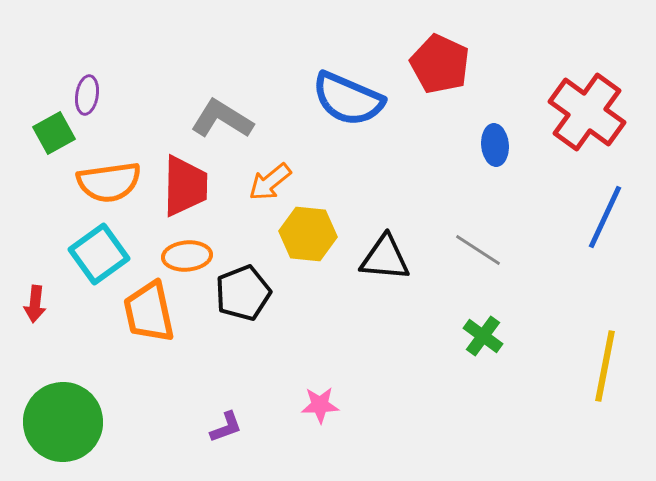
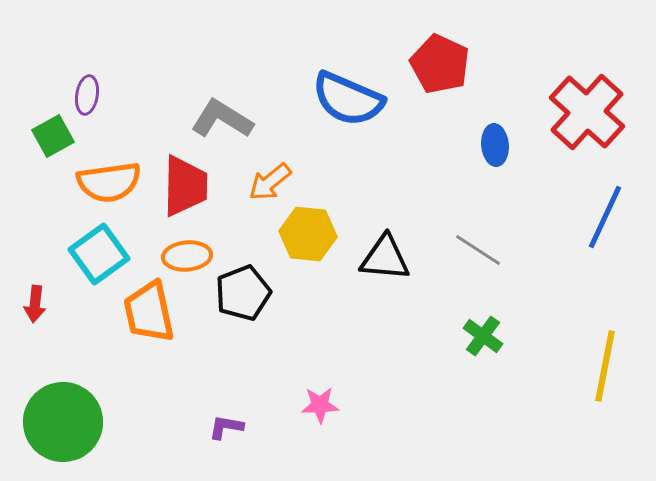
red cross: rotated 6 degrees clockwise
green square: moved 1 px left, 3 px down
purple L-shape: rotated 150 degrees counterclockwise
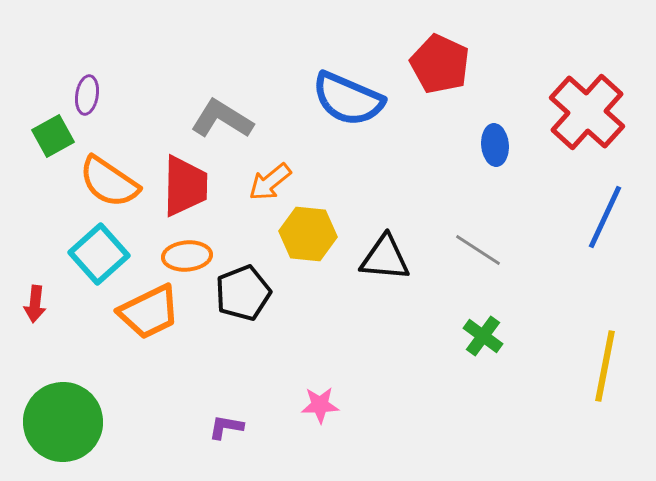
orange semicircle: rotated 42 degrees clockwise
cyan square: rotated 6 degrees counterclockwise
orange trapezoid: rotated 104 degrees counterclockwise
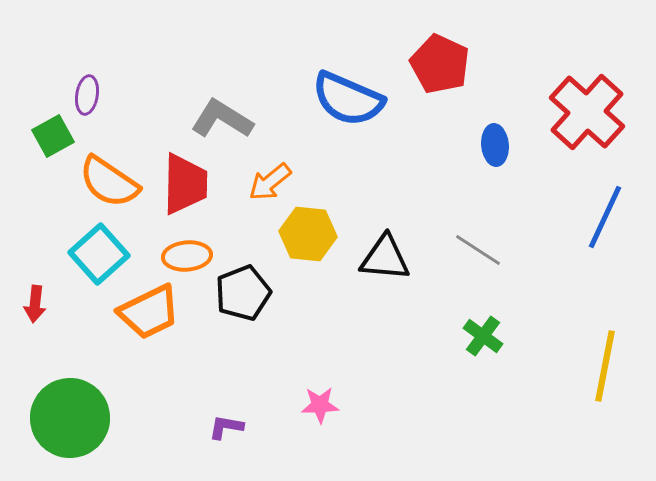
red trapezoid: moved 2 px up
green circle: moved 7 px right, 4 px up
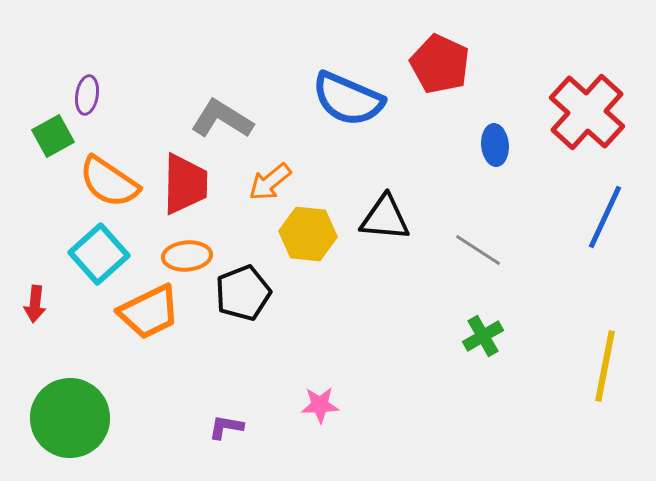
black triangle: moved 40 px up
green cross: rotated 24 degrees clockwise
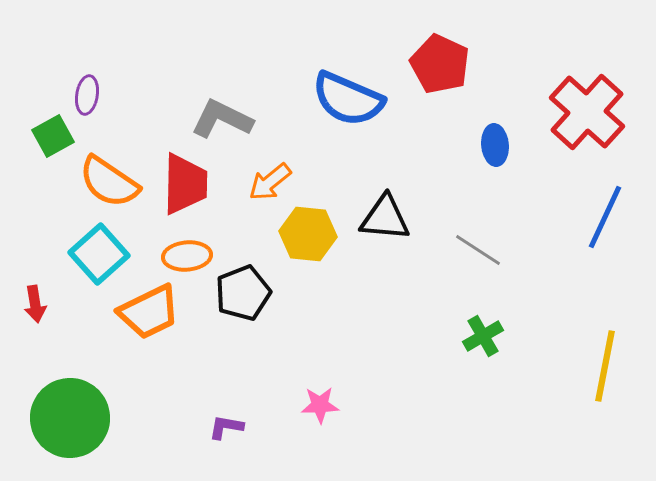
gray L-shape: rotated 6 degrees counterclockwise
red arrow: rotated 15 degrees counterclockwise
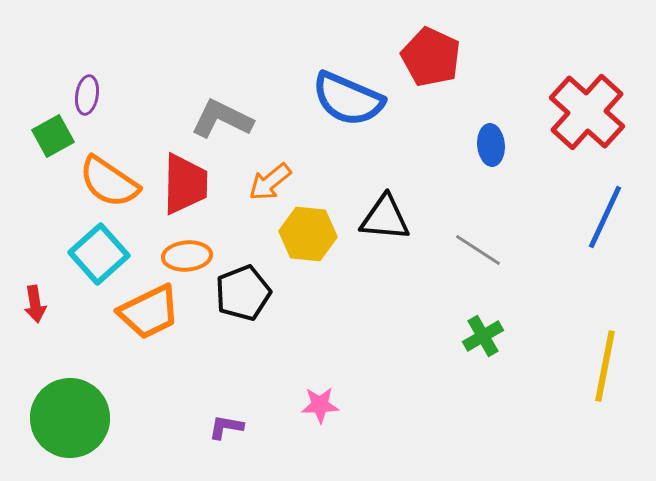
red pentagon: moved 9 px left, 7 px up
blue ellipse: moved 4 px left
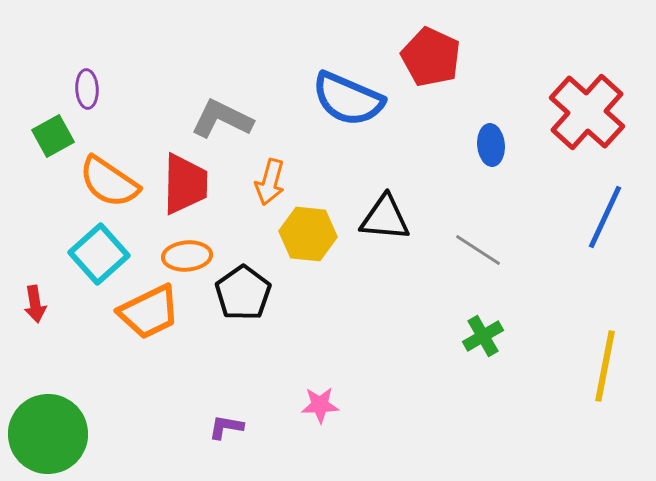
purple ellipse: moved 6 px up; rotated 12 degrees counterclockwise
orange arrow: rotated 36 degrees counterclockwise
black pentagon: rotated 14 degrees counterclockwise
green circle: moved 22 px left, 16 px down
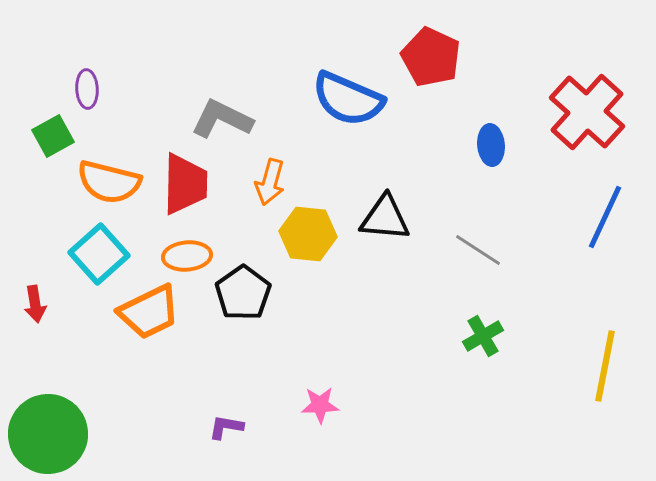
orange semicircle: rotated 20 degrees counterclockwise
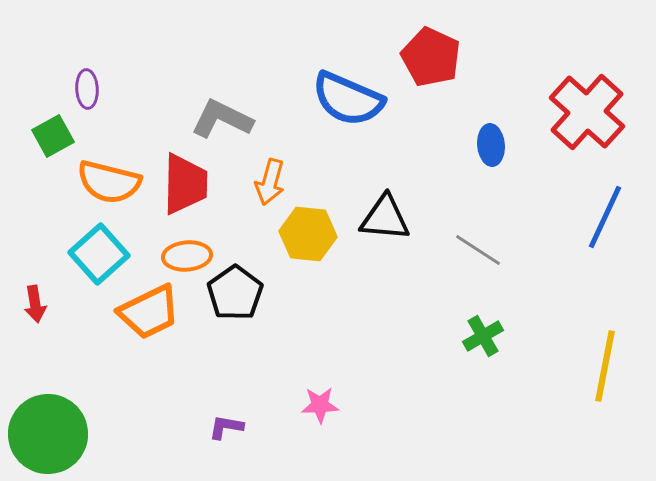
black pentagon: moved 8 px left
